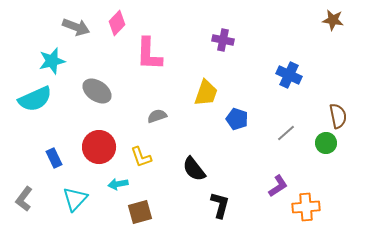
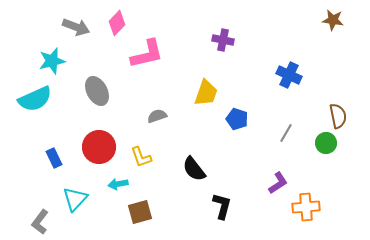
pink L-shape: moved 2 px left; rotated 105 degrees counterclockwise
gray ellipse: rotated 28 degrees clockwise
gray line: rotated 18 degrees counterclockwise
purple L-shape: moved 3 px up
gray L-shape: moved 16 px right, 23 px down
black L-shape: moved 2 px right, 1 px down
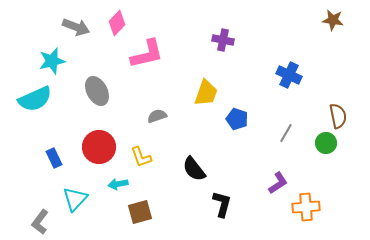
black L-shape: moved 2 px up
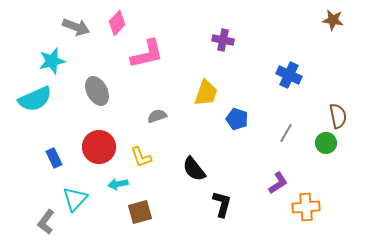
gray L-shape: moved 6 px right
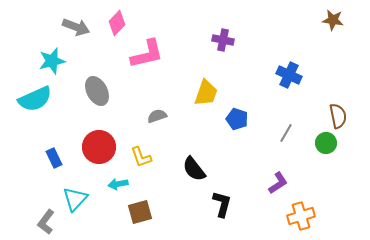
orange cross: moved 5 px left, 9 px down; rotated 12 degrees counterclockwise
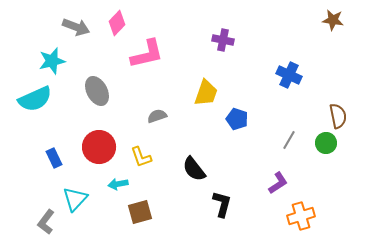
gray line: moved 3 px right, 7 px down
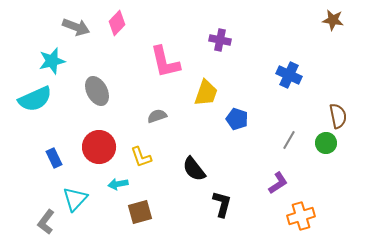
purple cross: moved 3 px left
pink L-shape: moved 18 px right, 8 px down; rotated 90 degrees clockwise
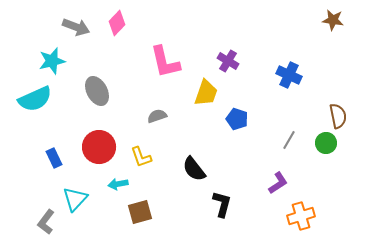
purple cross: moved 8 px right, 21 px down; rotated 20 degrees clockwise
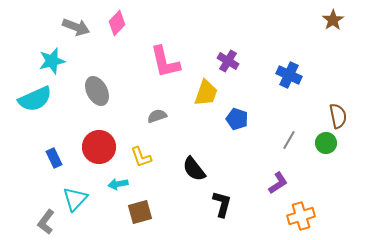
brown star: rotated 30 degrees clockwise
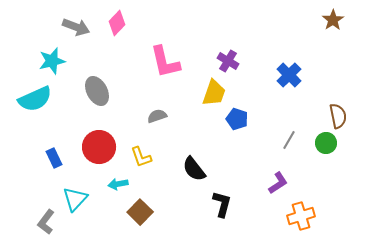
blue cross: rotated 20 degrees clockwise
yellow trapezoid: moved 8 px right
brown square: rotated 30 degrees counterclockwise
